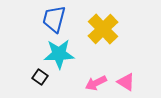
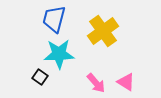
yellow cross: moved 2 px down; rotated 8 degrees clockwise
pink arrow: rotated 105 degrees counterclockwise
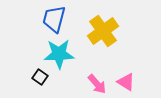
pink arrow: moved 1 px right, 1 px down
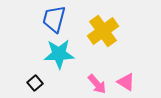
black square: moved 5 px left, 6 px down; rotated 14 degrees clockwise
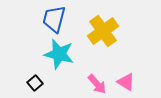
cyan star: rotated 16 degrees clockwise
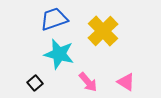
blue trapezoid: rotated 56 degrees clockwise
yellow cross: rotated 8 degrees counterclockwise
pink arrow: moved 9 px left, 2 px up
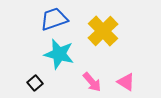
pink arrow: moved 4 px right
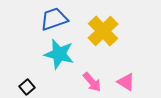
black square: moved 8 px left, 4 px down
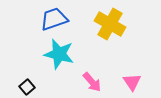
yellow cross: moved 7 px right, 7 px up; rotated 16 degrees counterclockwise
pink triangle: moved 6 px right; rotated 24 degrees clockwise
